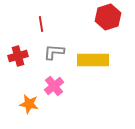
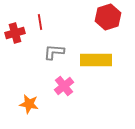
red line: moved 1 px left, 2 px up
red cross: moved 3 px left, 23 px up
yellow rectangle: moved 3 px right
pink cross: moved 10 px right
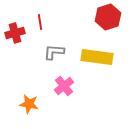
yellow rectangle: moved 1 px right, 3 px up; rotated 8 degrees clockwise
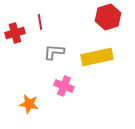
yellow rectangle: rotated 20 degrees counterclockwise
pink cross: rotated 30 degrees counterclockwise
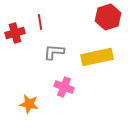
pink cross: moved 1 px down
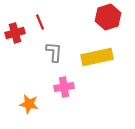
red line: rotated 14 degrees counterclockwise
gray L-shape: rotated 90 degrees clockwise
pink cross: rotated 30 degrees counterclockwise
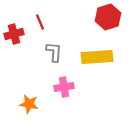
red cross: moved 1 px left, 1 px down
yellow rectangle: rotated 8 degrees clockwise
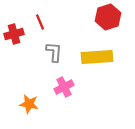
pink cross: rotated 18 degrees counterclockwise
